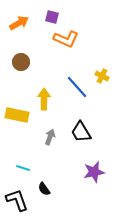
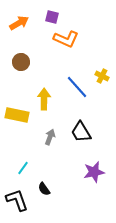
cyan line: rotated 72 degrees counterclockwise
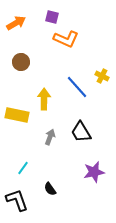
orange arrow: moved 3 px left
black semicircle: moved 6 px right
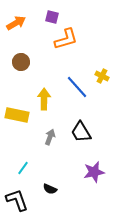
orange L-shape: rotated 40 degrees counterclockwise
black semicircle: rotated 32 degrees counterclockwise
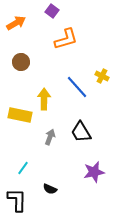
purple square: moved 6 px up; rotated 24 degrees clockwise
yellow rectangle: moved 3 px right
black L-shape: rotated 20 degrees clockwise
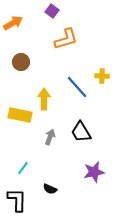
orange arrow: moved 3 px left
yellow cross: rotated 24 degrees counterclockwise
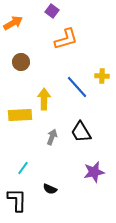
yellow rectangle: rotated 15 degrees counterclockwise
gray arrow: moved 2 px right
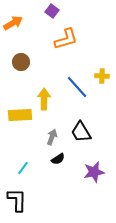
black semicircle: moved 8 px right, 30 px up; rotated 56 degrees counterclockwise
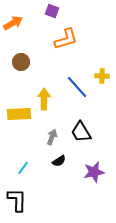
purple square: rotated 16 degrees counterclockwise
yellow rectangle: moved 1 px left, 1 px up
black semicircle: moved 1 px right, 2 px down
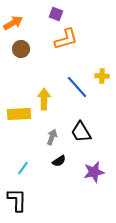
purple square: moved 4 px right, 3 px down
brown circle: moved 13 px up
